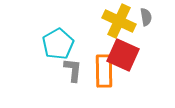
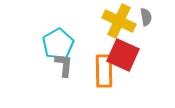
gray L-shape: moved 9 px left, 5 px up
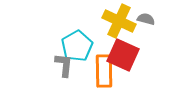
gray semicircle: moved 2 px down; rotated 66 degrees counterclockwise
cyan pentagon: moved 19 px right, 2 px down
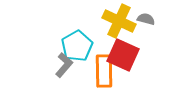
gray L-shape: rotated 35 degrees clockwise
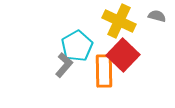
gray semicircle: moved 11 px right, 3 px up
red square: rotated 20 degrees clockwise
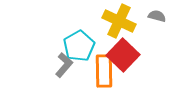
cyan pentagon: moved 2 px right
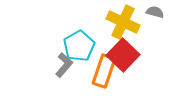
gray semicircle: moved 2 px left, 4 px up
yellow cross: moved 4 px right, 1 px down
orange rectangle: rotated 20 degrees clockwise
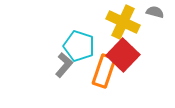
cyan pentagon: rotated 24 degrees counterclockwise
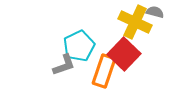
yellow cross: moved 12 px right
cyan pentagon: rotated 28 degrees clockwise
red square: moved 1 px right, 1 px up
gray L-shape: rotated 30 degrees clockwise
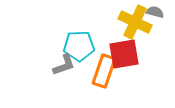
cyan pentagon: rotated 24 degrees clockwise
red square: rotated 36 degrees clockwise
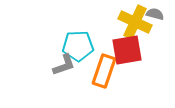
gray semicircle: moved 2 px down
cyan pentagon: moved 1 px left
red square: moved 3 px right, 4 px up
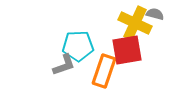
yellow cross: moved 1 px down
